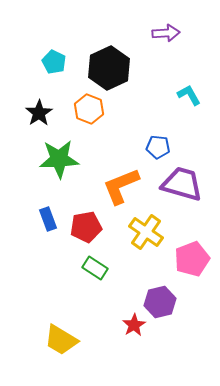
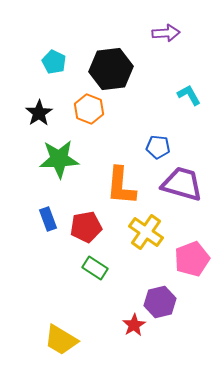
black hexagon: moved 2 px right, 1 px down; rotated 18 degrees clockwise
orange L-shape: rotated 63 degrees counterclockwise
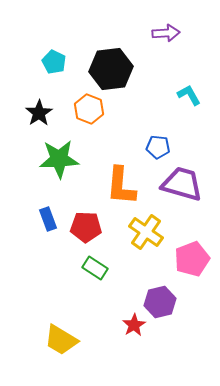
red pentagon: rotated 12 degrees clockwise
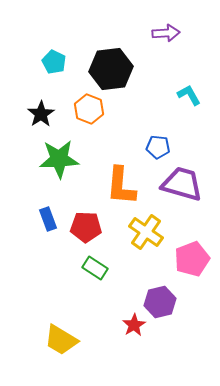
black star: moved 2 px right, 1 px down
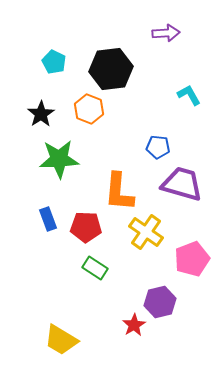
orange L-shape: moved 2 px left, 6 px down
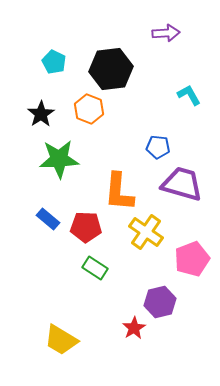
blue rectangle: rotated 30 degrees counterclockwise
red star: moved 3 px down
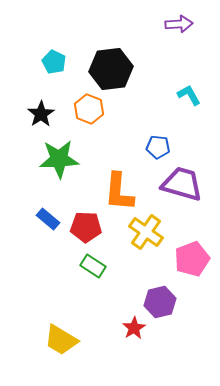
purple arrow: moved 13 px right, 9 px up
green rectangle: moved 2 px left, 2 px up
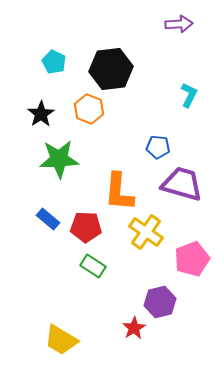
cyan L-shape: rotated 55 degrees clockwise
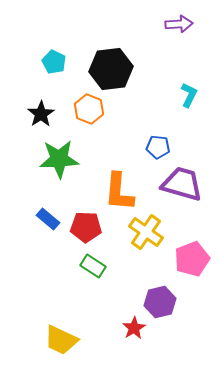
yellow trapezoid: rotated 6 degrees counterclockwise
